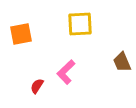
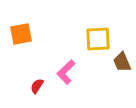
yellow square: moved 18 px right, 15 px down
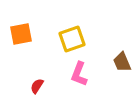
yellow square: moved 26 px left; rotated 16 degrees counterclockwise
pink L-shape: moved 13 px right, 2 px down; rotated 25 degrees counterclockwise
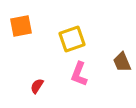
orange square: moved 8 px up
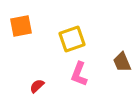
red semicircle: rotated 14 degrees clockwise
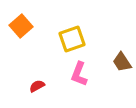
orange square: rotated 30 degrees counterclockwise
brown trapezoid: rotated 10 degrees counterclockwise
red semicircle: rotated 14 degrees clockwise
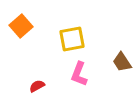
yellow square: rotated 8 degrees clockwise
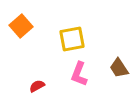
brown trapezoid: moved 3 px left, 6 px down
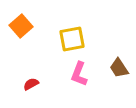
red semicircle: moved 6 px left, 2 px up
